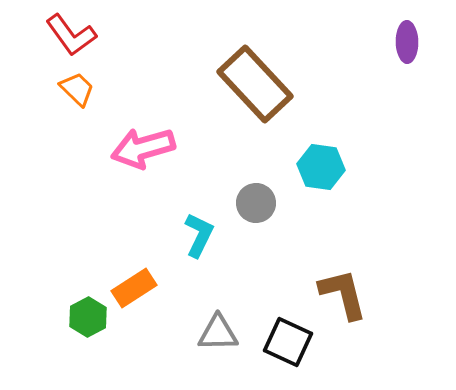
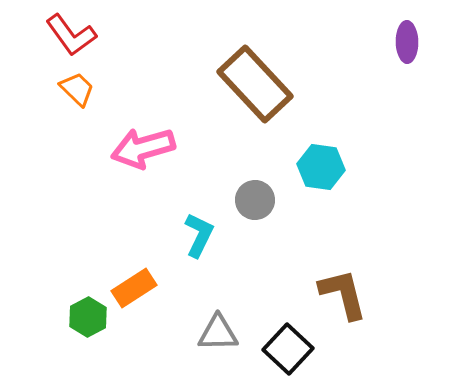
gray circle: moved 1 px left, 3 px up
black square: moved 7 px down; rotated 18 degrees clockwise
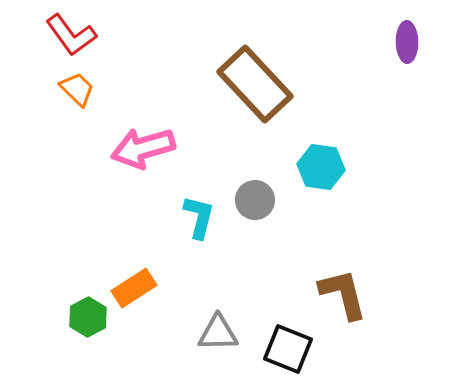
cyan L-shape: moved 18 px up; rotated 12 degrees counterclockwise
black square: rotated 21 degrees counterclockwise
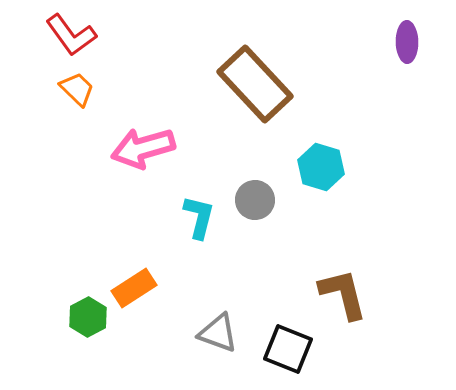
cyan hexagon: rotated 9 degrees clockwise
gray triangle: rotated 21 degrees clockwise
